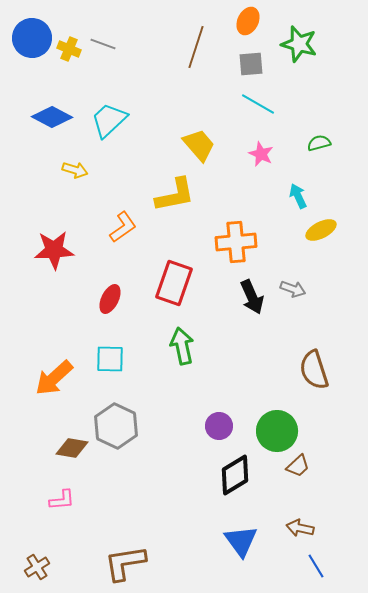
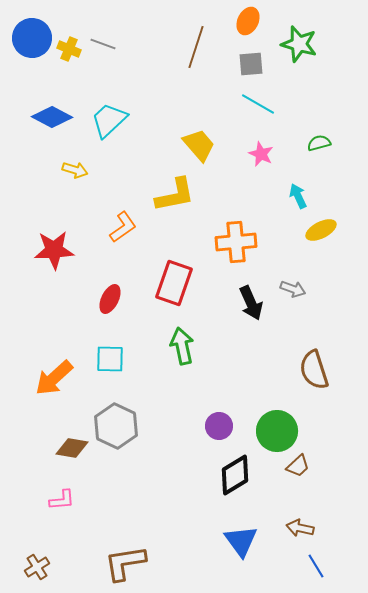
black arrow: moved 1 px left, 6 px down
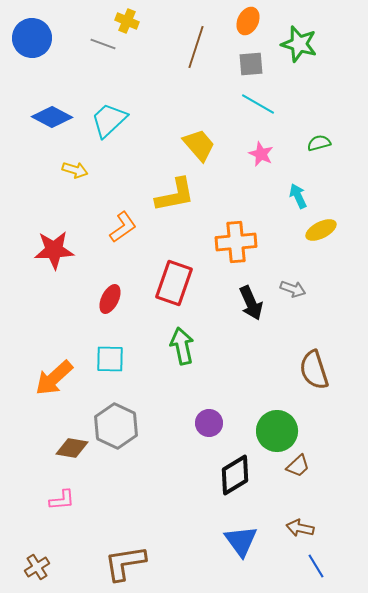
yellow cross: moved 58 px right, 28 px up
purple circle: moved 10 px left, 3 px up
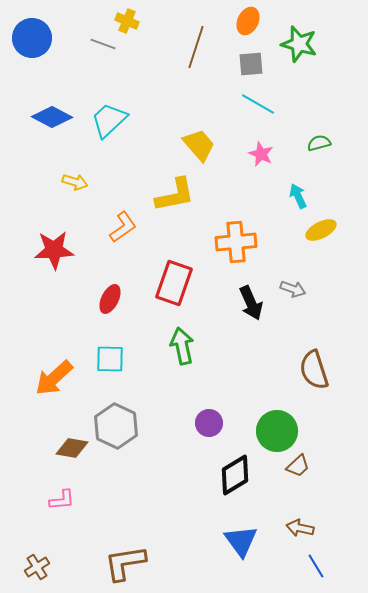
yellow arrow: moved 12 px down
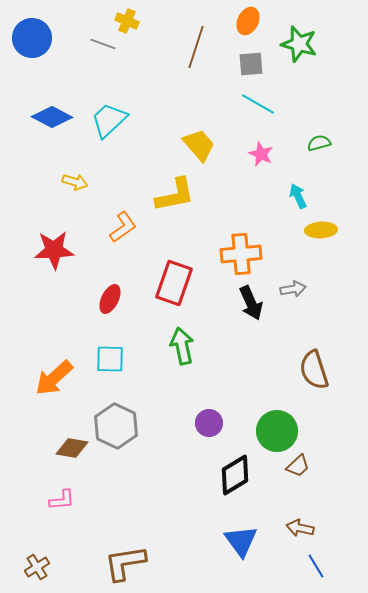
yellow ellipse: rotated 24 degrees clockwise
orange cross: moved 5 px right, 12 px down
gray arrow: rotated 30 degrees counterclockwise
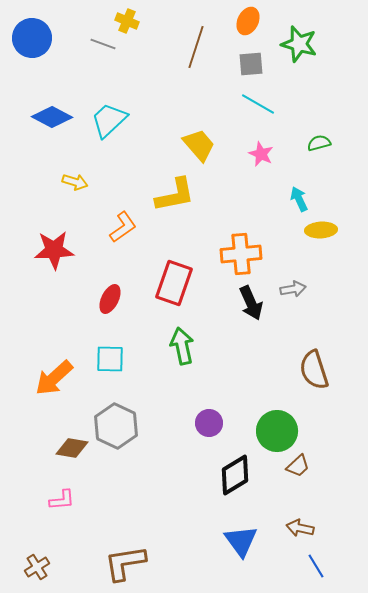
cyan arrow: moved 1 px right, 3 px down
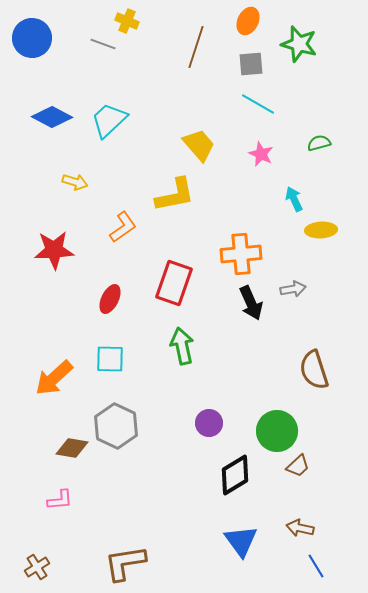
cyan arrow: moved 5 px left
pink L-shape: moved 2 px left
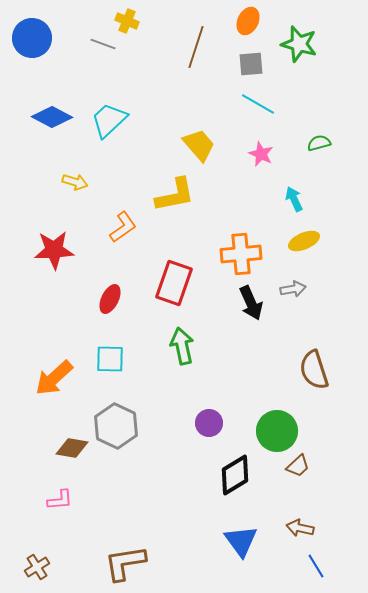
yellow ellipse: moved 17 px left, 11 px down; rotated 20 degrees counterclockwise
